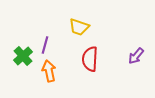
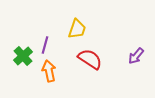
yellow trapezoid: moved 2 px left, 2 px down; rotated 90 degrees counterclockwise
red semicircle: rotated 120 degrees clockwise
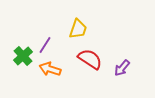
yellow trapezoid: moved 1 px right
purple line: rotated 18 degrees clockwise
purple arrow: moved 14 px left, 12 px down
orange arrow: moved 1 px right, 2 px up; rotated 60 degrees counterclockwise
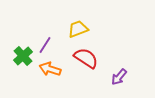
yellow trapezoid: rotated 130 degrees counterclockwise
red semicircle: moved 4 px left, 1 px up
purple arrow: moved 3 px left, 9 px down
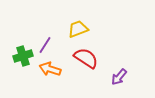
green cross: rotated 24 degrees clockwise
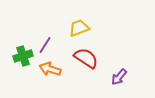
yellow trapezoid: moved 1 px right, 1 px up
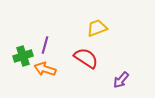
yellow trapezoid: moved 18 px right
purple line: rotated 18 degrees counterclockwise
orange arrow: moved 5 px left
purple arrow: moved 2 px right, 3 px down
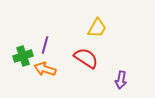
yellow trapezoid: rotated 140 degrees clockwise
purple arrow: rotated 30 degrees counterclockwise
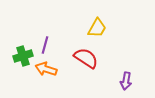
orange arrow: moved 1 px right
purple arrow: moved 5 px right, 1 px down
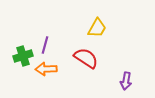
orange arrow: rotated 20 degrees counterclockwise
